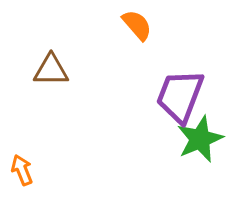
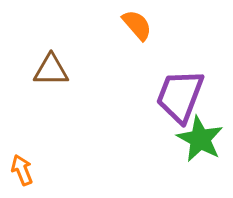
green star: rotated 21 degrees counterclockwise
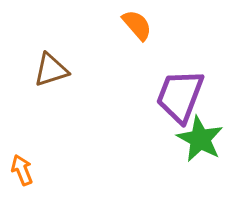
brown triangle: rotated 18 degrees counterclockwise
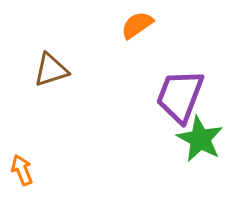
orange semicircle: rotated 84 degrees counterclockwise
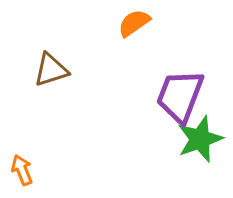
orange semicircle: moved 3 px left, 2 px up
green star: rotated 24 degrees clockwise
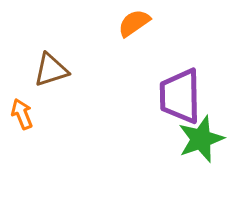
purple trapezoid: rotated 22 degrees counterclockwise
green star: moved 1 px right
orange arrow: moved 56 px up
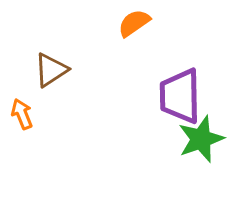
brown triangle: rotated 15 degrees counterclockwise
